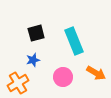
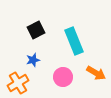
black square: moved 3 px up; rotated 12 degrees counterclockwise
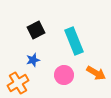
pink circle: moved 1 px right, 2 px up
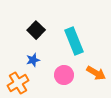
black square: rotated 18 degrees counterclockwise
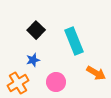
pink circle: moved 8 px left, 7 px down
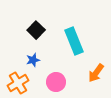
orange arrow: rotated 96 degrees clockwise
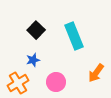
cyan rectangle: moved 5 px up
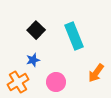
orange cross: moved 1 px up
